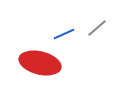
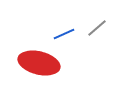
red ellipse: moved 1 px left
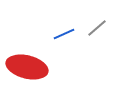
red ellipse: moved 12 px left, 4 px down
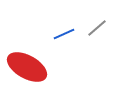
red ellipse: rotated 15 degrees clockwise
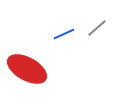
red ellipse: moved 2 px down
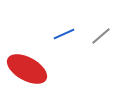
gray line: moved 4 px right, 8 px down
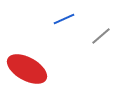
blue line: moved 15 px up
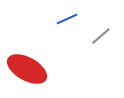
blue line: moved 3 px right
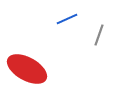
gray line: moved 2 px left, 1 px up; rotated 30 degrees counterclockwise
